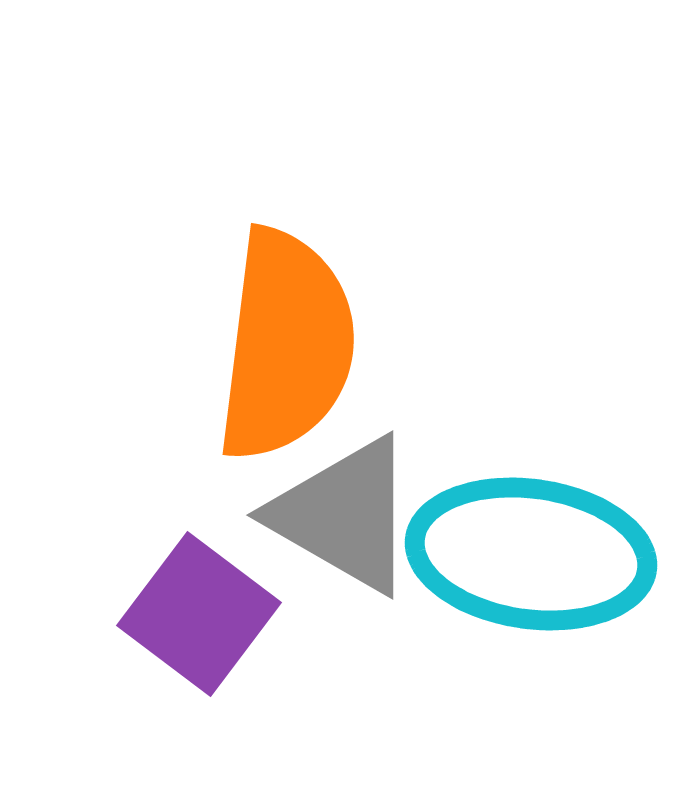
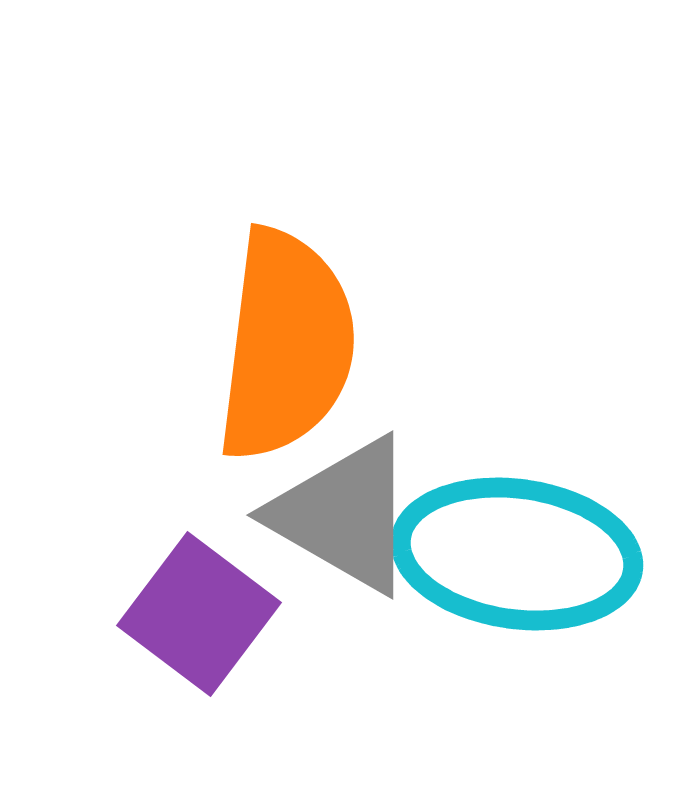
cyan ellipse: moved 14 px left
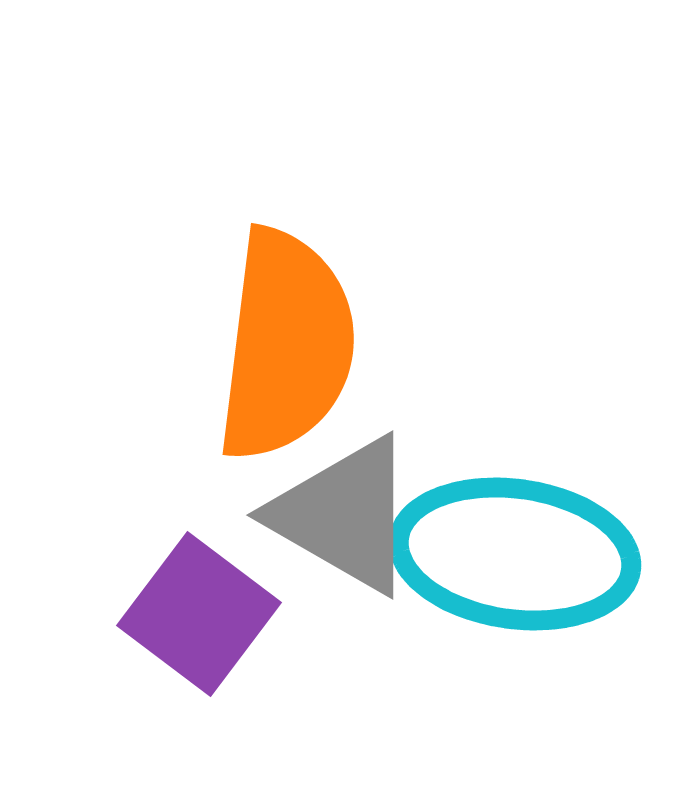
cyan ellipse: moved 2 px left
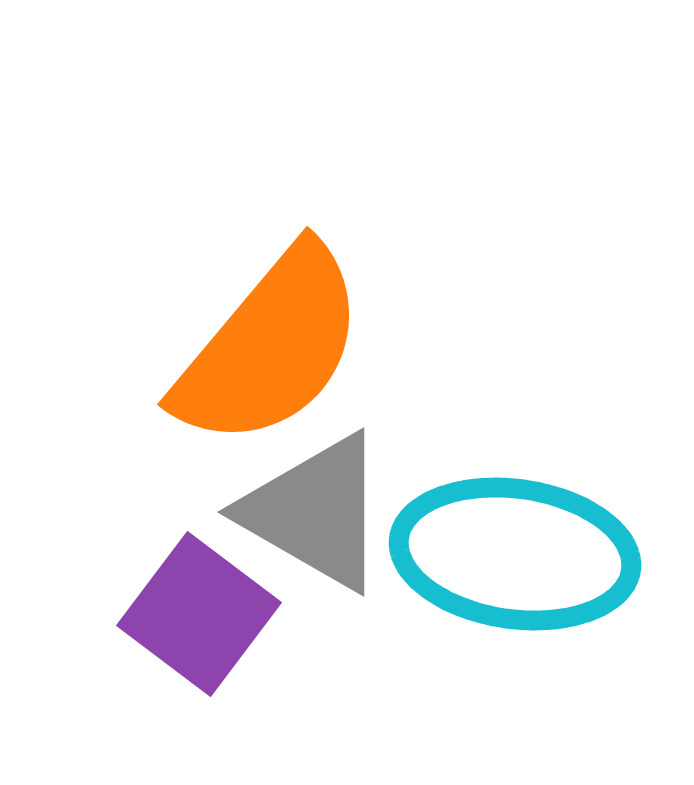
orange semicircle: moved 16 px left, 2 px down; rotated 33 degrees clockwise
gray triangle: moved 29 px left, 3 px up
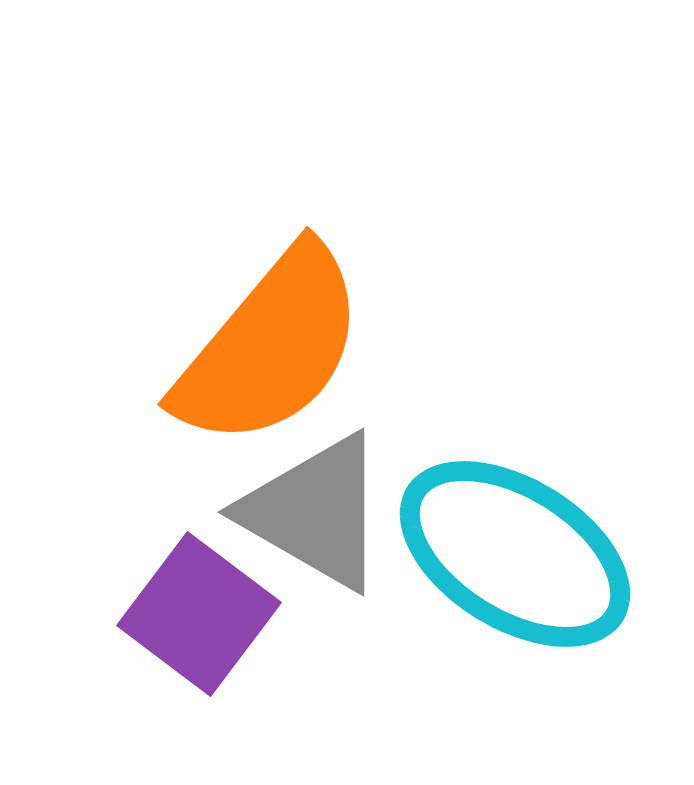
cyan ellipse: rotated 24 degrees clockwise
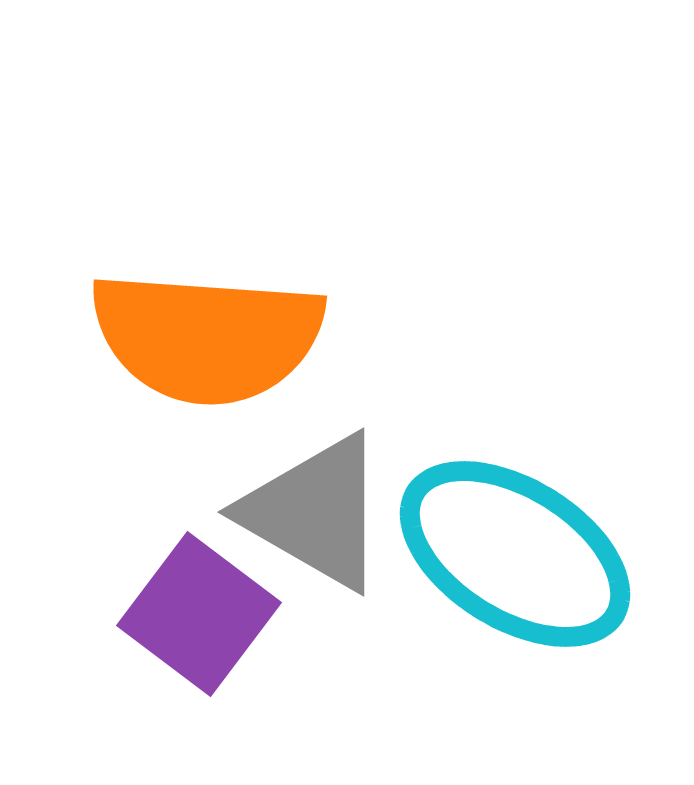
orange semicircle: moved 63 px left, 10 px up; rotated 54 degrees clockwise
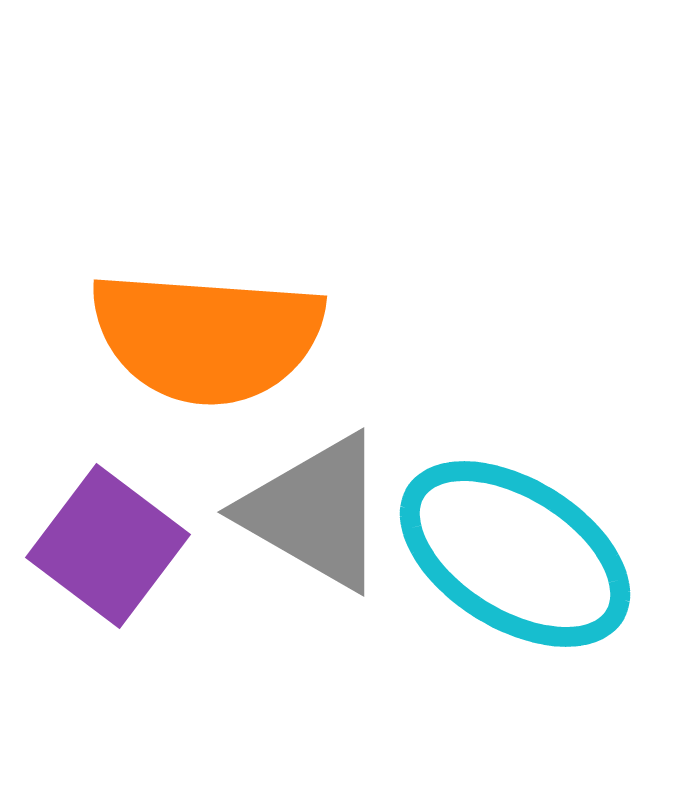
purple square: moved 91 px left, 68 px up
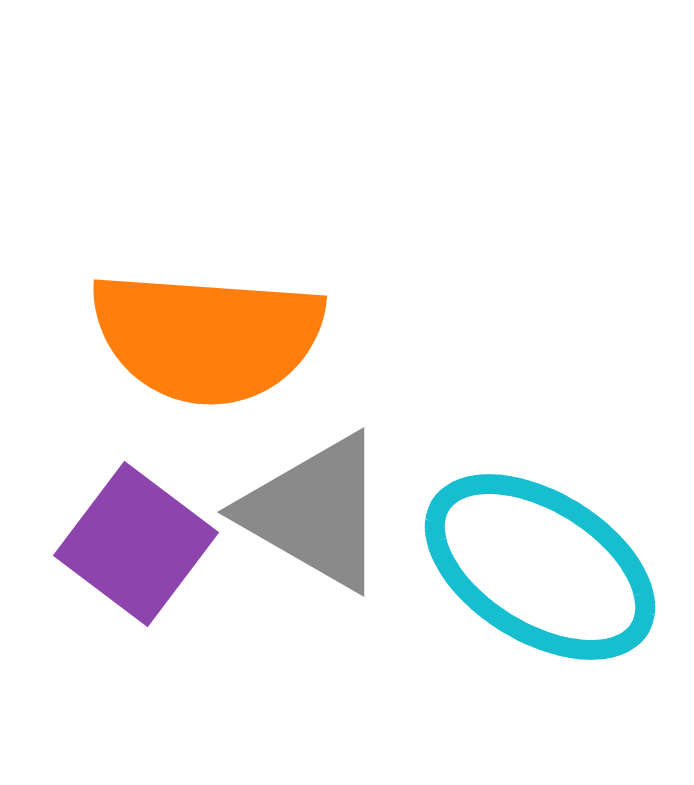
purple square: moved 28 px right, 2 px up
cyan ellipse: moved 25 px right, 13 px down
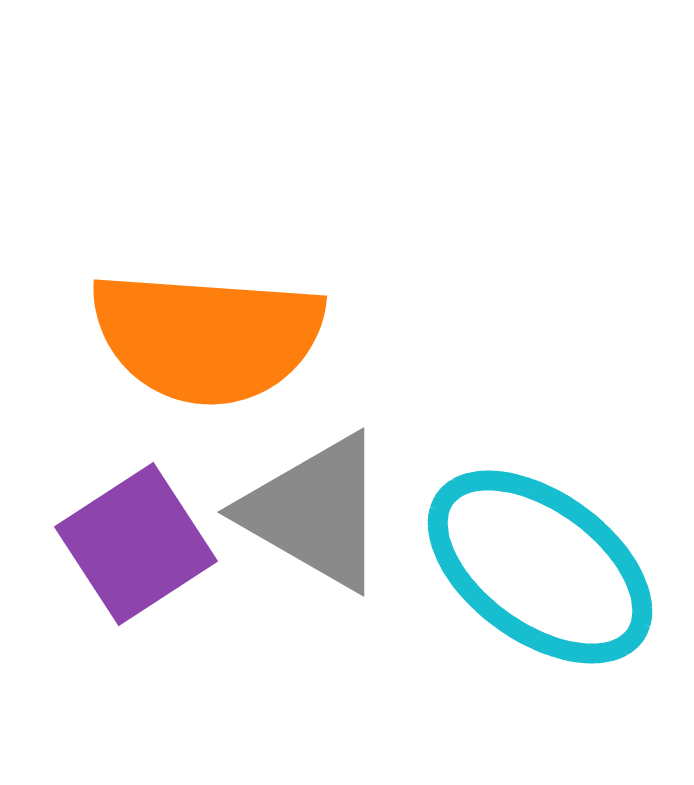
purple square: rotated 20 degrees clockwise
cyan ellipse: rotated 4 degrees clockwise
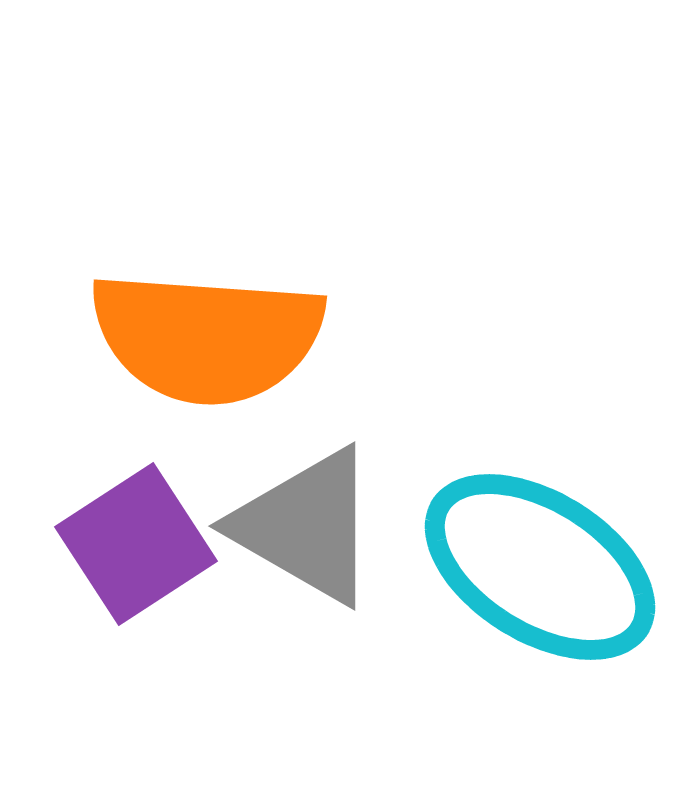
gray triangle: moved 9 px left, 14 px down
cyan ellipse: rotated 4 degrees counterclockwise
